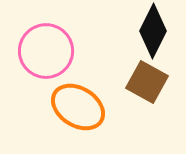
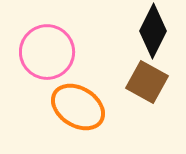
pink circle: moved 1 px right, 1 px down
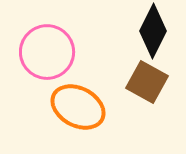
orange ellipse: rotated 4 degrees counterclockwise
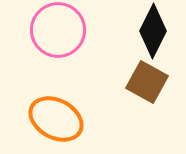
pink circle: moved 11 px right, 22 px up
orange ellipse: moved 22 px left, 12 px down
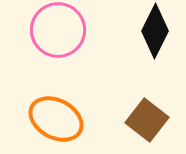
black diamond: moved 2 px right
brown square: moved 38 px down; rotated 9 degrees clockwise
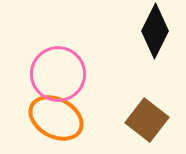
pink circle: moved 44 px down
orange ellipse: moved 1 px up
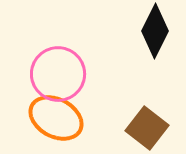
brown square: moved 8 px down
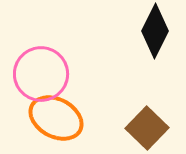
pink circle: moved 17 px left
brown square: rotated 6 degrees clockwise
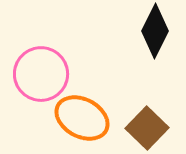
orange ellipse: moved 26 px right
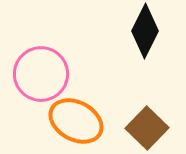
black diamond: moved 10 px left
orange ellipse: moved 6 px left, 3 px down
